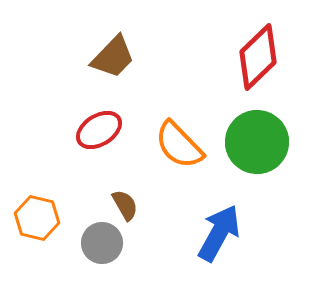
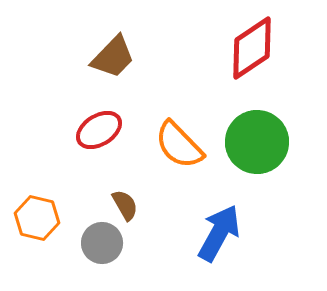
red diamond: moved 6 px left, 9 px up; rotated 10 degrees clockwise
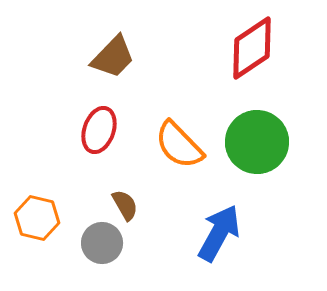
red ellipse: rotated 39 degrees counterclockwise
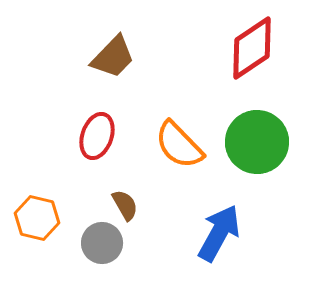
red ellipse: moved 2 px left, 6 px down
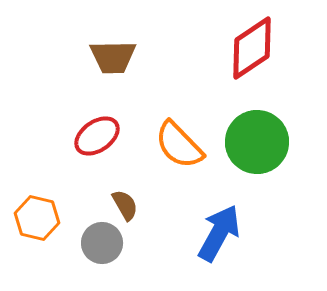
brown trapezoid: rotated 45 degrees clockwise
red ellipse: rotated 36 degrees clockwise
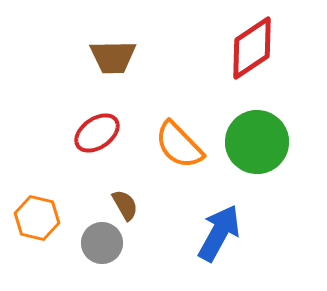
red ellipse: moved 3 px up
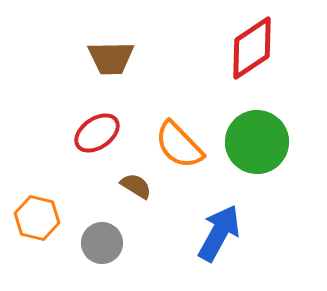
brown trapezoid: moved 2 px left, 1 px down
brown semicircle: moved 11 px right, 19 px up; rotated 28 degrees counterclockwise
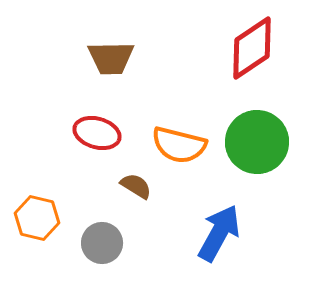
red ellipse: rotated 51 degrees clockwise
orange semicircle: rotated 32 degrees counterclockwise
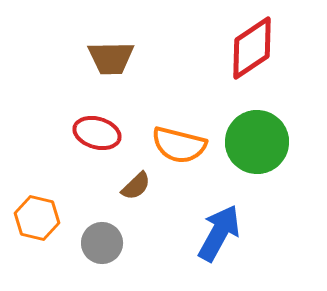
brown semicircle: rotated 104 degrees clockwise
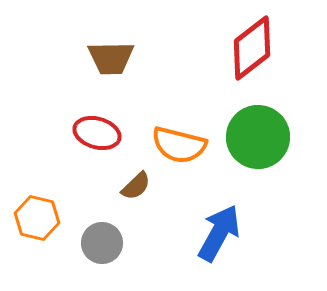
red diamond: rotated 4 degrees counterclockwise
green circle: moved 1 px right, 5 px up
